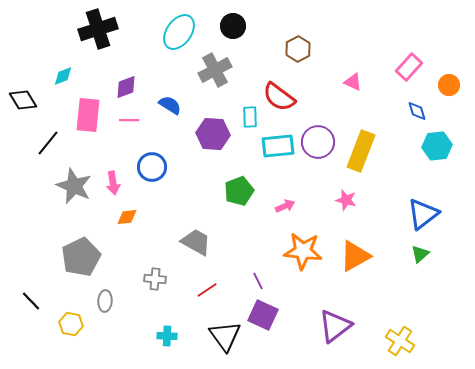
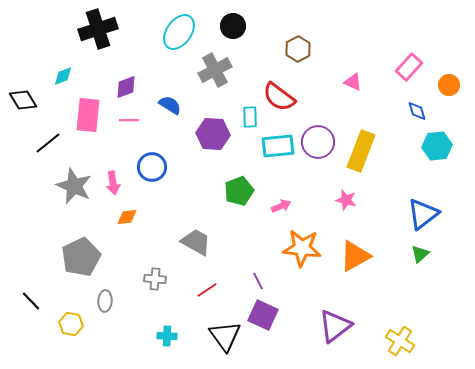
black line at (48, 143): rotated 12 degrees clockwise
pink arrow at (285, 206): moved 4 px left
orange star at (303, 251): moved 1 px left, 3 px up
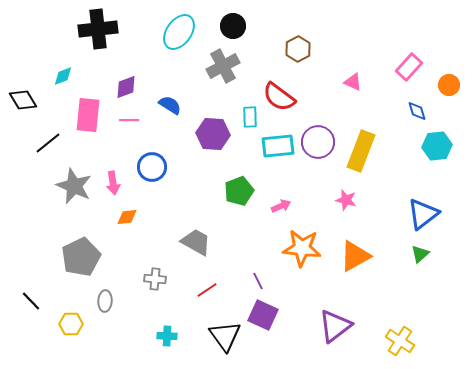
black cross at (98, 29): rotated 12 degrees clockwise
gray cross at (215, 70): moved 8 px right, 4 px up
yellow hexagon at (71, 324): rotated 10 degrees counterclockwise
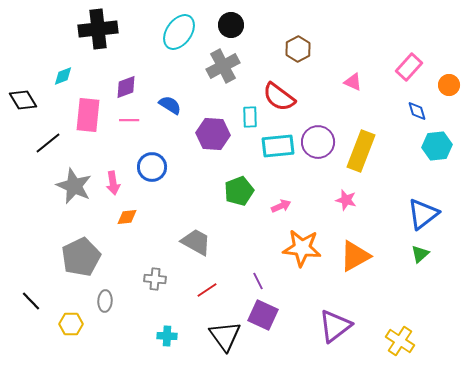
black circle at (233, 26): moved 2 px left, 1 px up
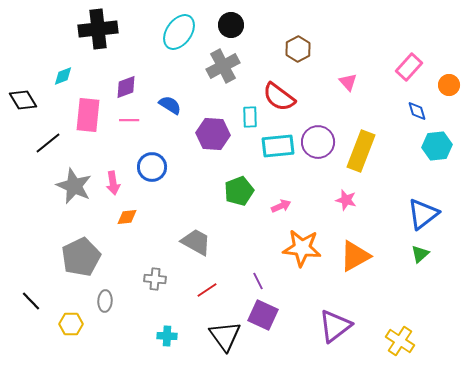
pink triangle at (353, 82): moved 5 px left; rotated 24 degrees clockwise
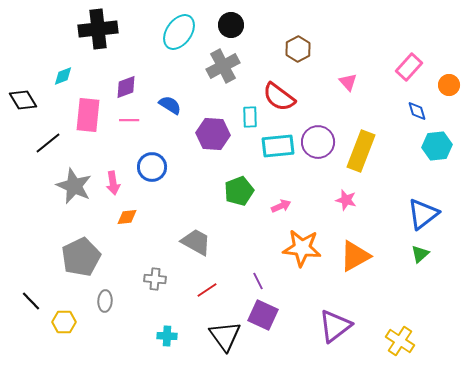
yellow hexagon at (71, 324): moved 7 px left, 2 px up
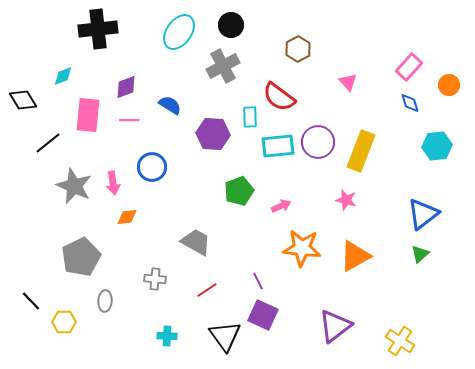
blue diamond at (417, 111): moved 7 px left, 8 px up
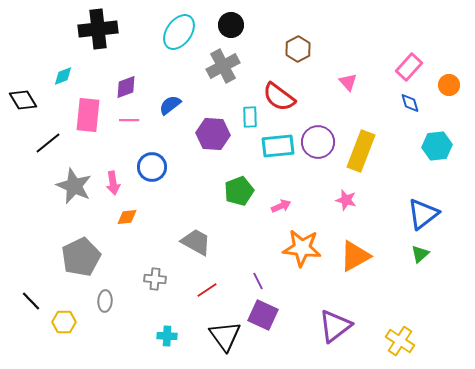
blue semicircle at (170, 105): rotated 70 degrees counterclockwise
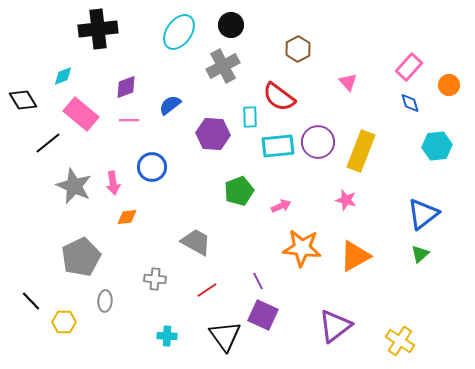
pink rectangle at (88, 115): moved 7 px left, 1 px up; rotated 56 degrees counterclockwise
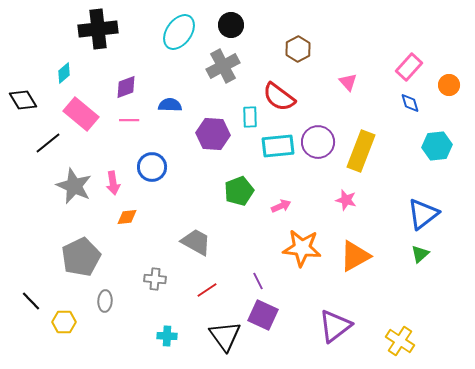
cyan diamond at (63, 76): moved 1 px right, 3 px up; rotated 20 degrees counterclockwise
blue semicircle at (170, 105): rotated 40 degrees clockwise
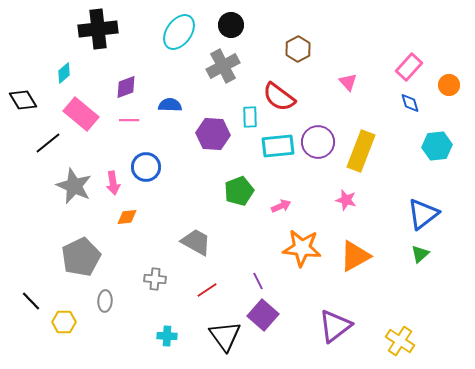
blue circle at (152, 167): moved 6 px left
purple square at (263, 315): rotated 16 degrees clockwise
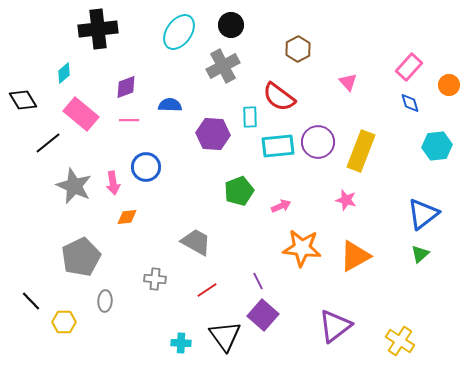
cyan cross at (167, 336): moved 14 px right, 7 px down
